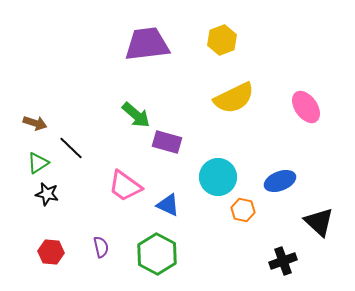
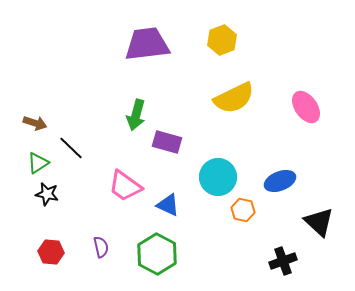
green arrow: rotated 64 degrees clockwise
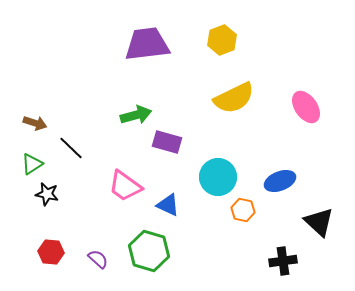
green arrow: rotated 120 degrees counterclockwise
green triangle: moved 6 px left, 1 px down
purple semicircle: moved 3 px left, 12 px down; rotated 35 degrees counterclockwise
green hexagon: moved 8 px left, 3 px up; rotated 12 degrees counterclockwise
black cross: rotated 12 degrees clockwise
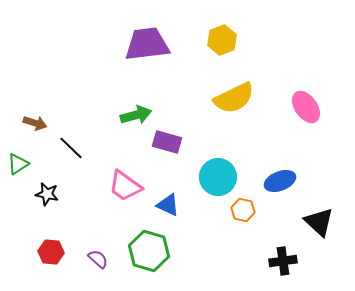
green triangle: moved 14 px left
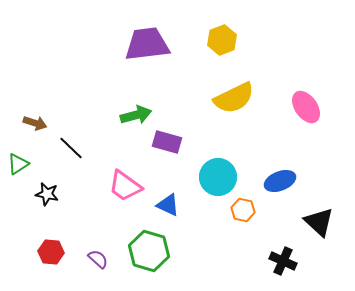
black cross: rotated 32 degrees clockwise
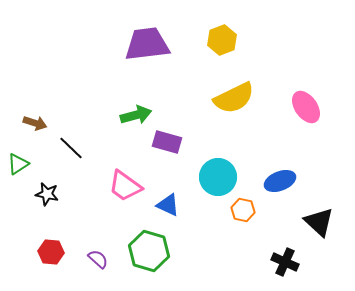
black cross: moved 2 px right, 1 px down
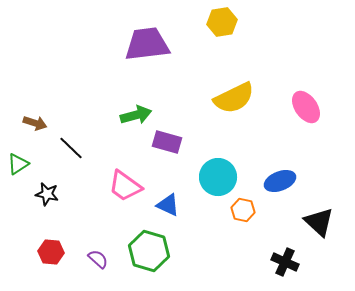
yellow hexagon: moved 18 px up; rotated 12 degrees clockwise
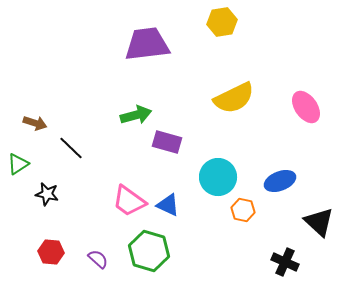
pink trapezoid: moved 4 px right, 15 px down
